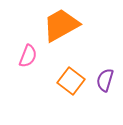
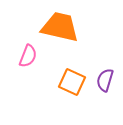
orange trapezoid: moved 1 px left, 2 px down; rotated 42 degrees clockwise
orange square: moved 1 px right, 1 px down; rotated 12 degrees counterclockwise
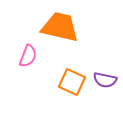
purple semicircle: rotated 95 degrees counterclockwise
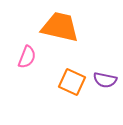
pink semicircle: moved 1 px left, 1 px down
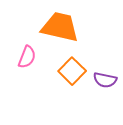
orange square: moved 11 px up; rotated 20 degrees clockwise
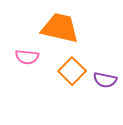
orange trapezoid: moved 1 px down
pink semicircle: rotated 75 degrees clockwise
